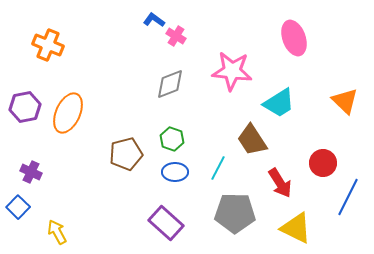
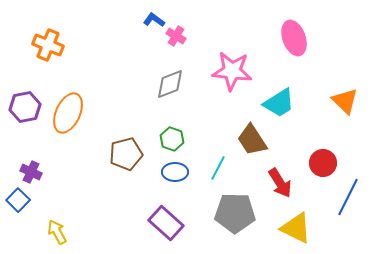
blue square: moved 7 px up
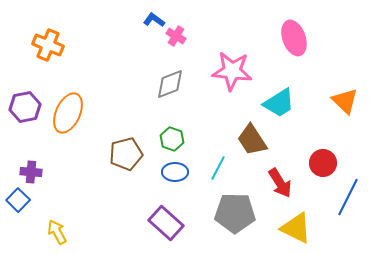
purple cross: rotated 20 degrees counterclockwise
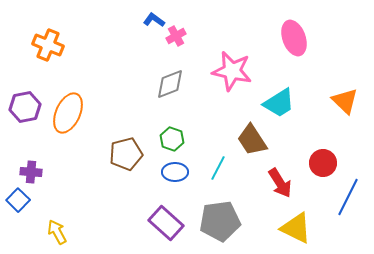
pink cross: rotated 30 degrees clockwise
pink star: rotated 6 degrees clockwise
gray pentagon: moved 15 px left, 8 px down; rotated 9 degrees counterclockwise
